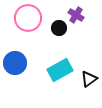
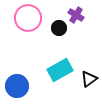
blue circle: moved 2 px right, 23 px down
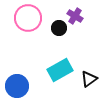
purple cross: moved 1 px left, 1 px down
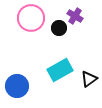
pink circle: moved 3 px right
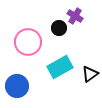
pink circle: moved 3 px left, 24 px down
cyan rectangle: moved 3 px up
black triangle: moved 1 px right, 5 px up
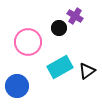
black triangle: moved 3 px left, 3 px up
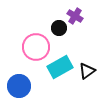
pink circle: moved 8 px right, 5 px down
blue circle: moved 2 px right
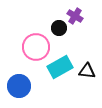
black triangle: rotated 42 degrees clockwise
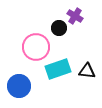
cyan rectangle: moved 2 px left, 2 px down; rotated 10 degrees clockwise
